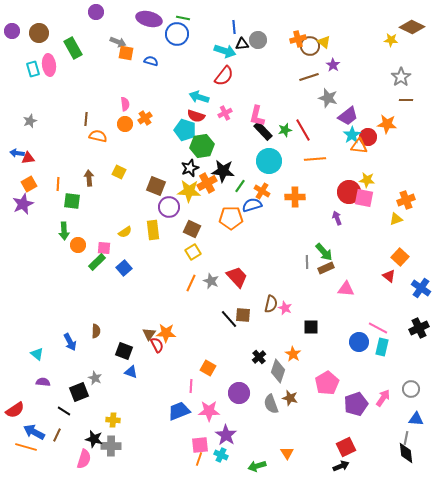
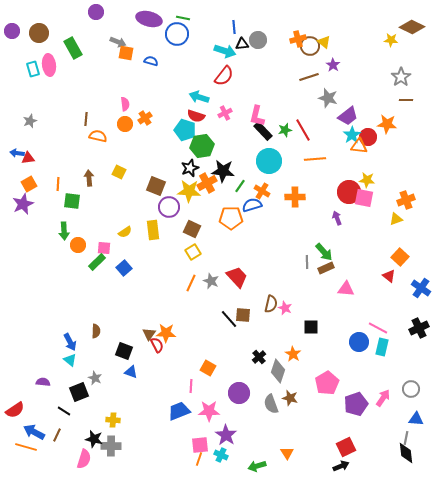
cyan triangle at (37, 354): moved 33 px right, 6 px down
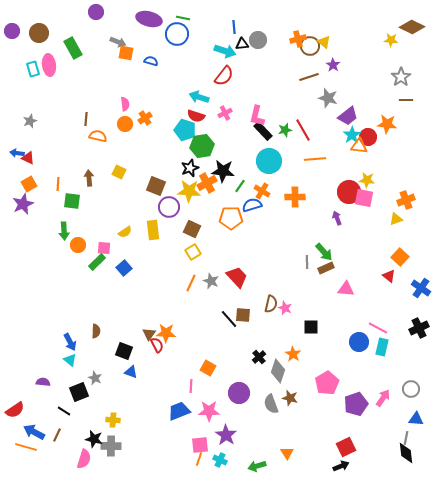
red triangle at (28, 158): rotated 32 degrees clockwise
cyan cross at (221, 455): moved 1 px left, 5 px down
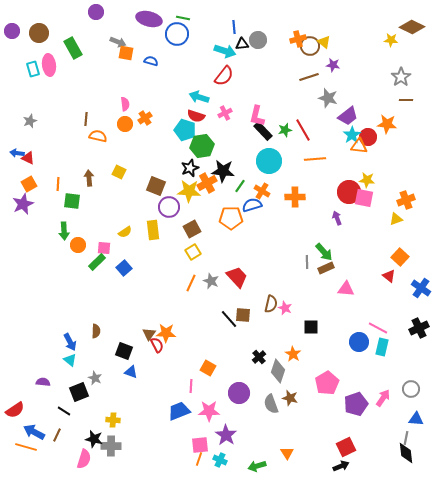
purple star at (333, 65): rotated 24 degrees counterclockwise
brown square at (192, 229): rotated 36 degrees clockwise
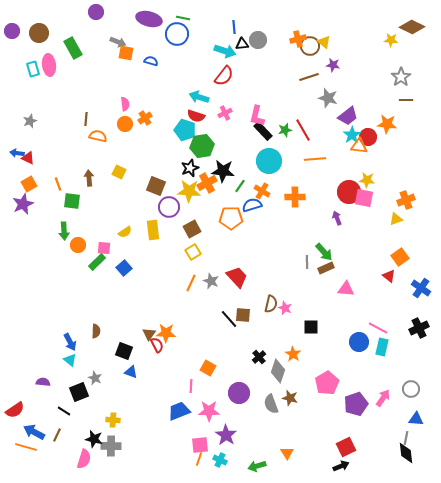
orange line at (58, 184): rotated 24 degrees counterclockwise
orange square at (400, 257): rotated 12 degrees clockwise
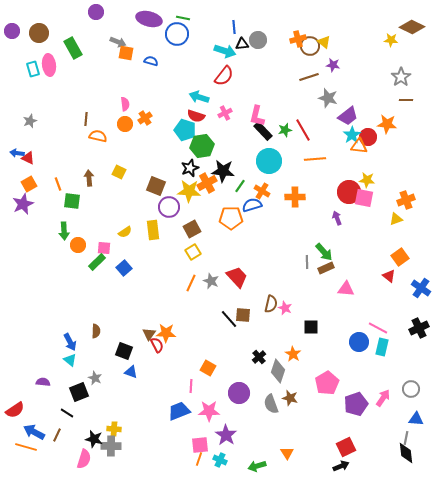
black line at (64, 411): moved 3 px right, 2 px down
yellow cross at (113, 420): moved 1 px right, 9 px down
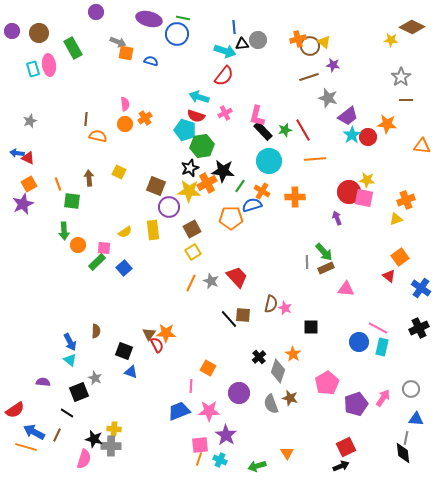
orange triangle at (359, 146): moved 63 px right
black diamond at (406, 453): moved 3 px left
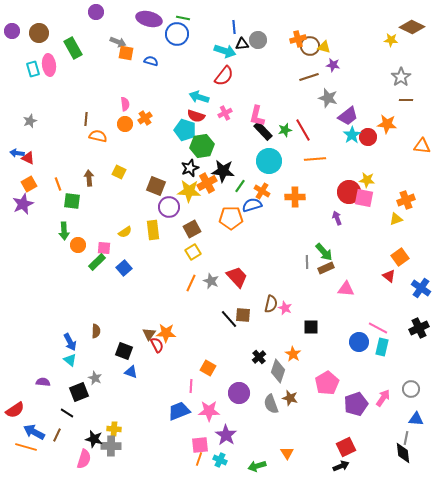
yellow triangle at (324, 42): moved 5 px down; rotated 24 degrees counterclockwise
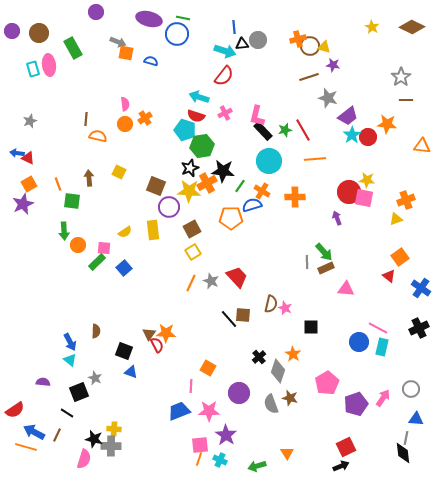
yellow star at (391, 40): moved 19 px left, 13 px up; rotated 24 degrees clockwise
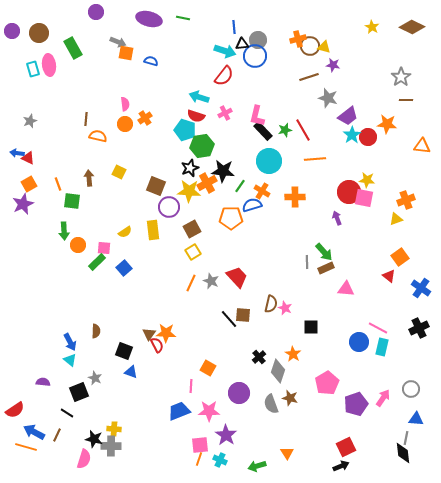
blue circle at (177, 34): moved 78 px right, 22 px down
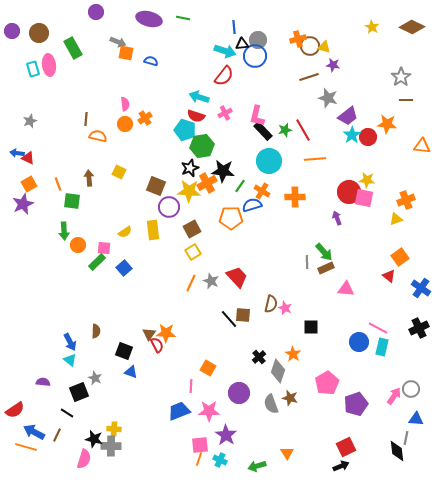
pink arrow at (383, 398): moved 11 px right, 2 px up
black diamond at (403, 453): moved 6 px left, 2 px up
